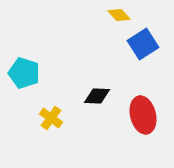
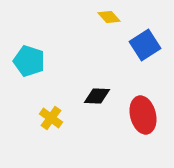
yellow diamond: moved 10 px left, 2 px down
blue square: moved 2 px right, 1 px down
cyan pentagon: moved 5 px right, 12 px up
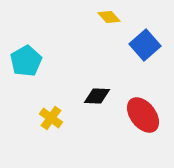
blue square: rotated 8 degrees counterclockwise
cyan pentagon: moved 3 px left; rotated 24 degrees clockwise
red ellipse: rotated 24 degrees counterclockwise
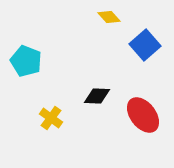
cyan pentagon: rotated 20 degrees counterclockwise
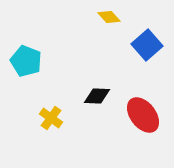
blue square: moved 2 px right
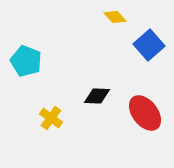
yellow diamond: moved 6 px right
blue square: moved 2 px right
red ellipse: moved 2 px right, 2 px up
